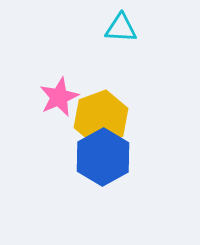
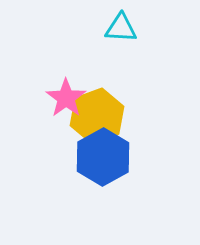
pink star: moved 7 px right, 1 px down; rotated 12 degrees counterclockwise
yellow hexagon: moved 4 px left, 2 px up
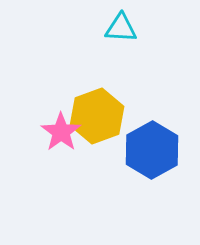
pink star: moved 5 px left, 34 px down
blue hexagon: moved 49 px right, 7 px up
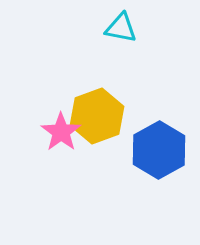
cyan triangle: rotated 8 degrees clockwise
blue hexagon: moved 7 px right
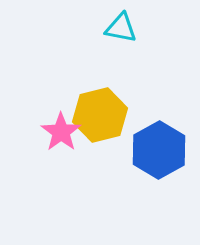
yellow hexagon: moved 3 px right, 1 px up; rotated 6 degrees clockwise
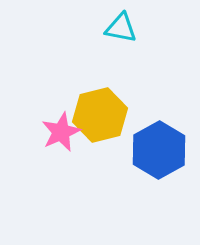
pink star: rotated 12 degrees clockwise
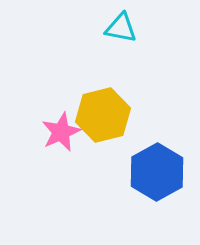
yellow hexagon: moved 3 px right
blue hexagon: moved 2 px left, 22 px down
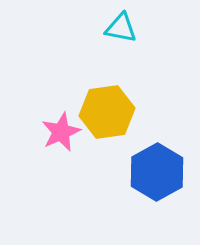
yellow hexagon: moved 4 px right, 3 px up; rotated 6 degrees clockwise
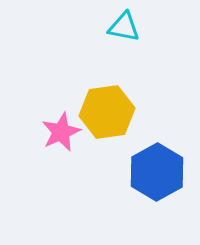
cyan triangle: moved 3 px right, 1 px up
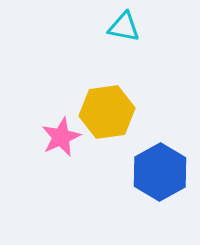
pink star: moved 5 px down
blue hexagon: moved 3 px right
